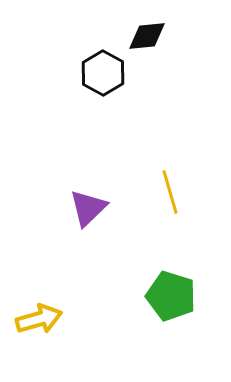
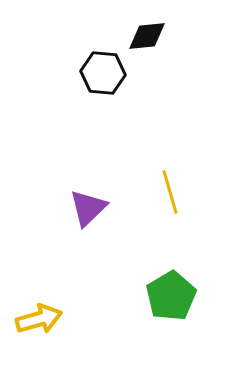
black hexagon: rotated 24 degrees counterclockwise
green pentagon: rotated 24 degrees clockwise
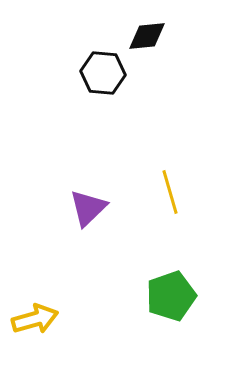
green pentagon: rotated 12 degrees clockwise
yellow arrow: moved 4 px left
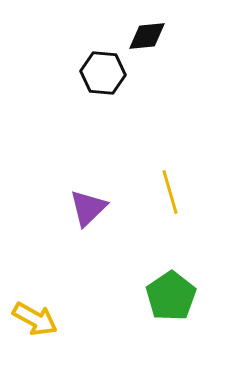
green pentagon: rotated 15 degrees counterclockwise
yellow arrow: rotated 45 degrees clockwise
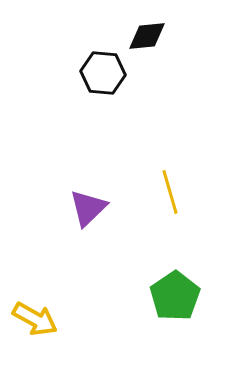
green pentagon: moved 4 px right
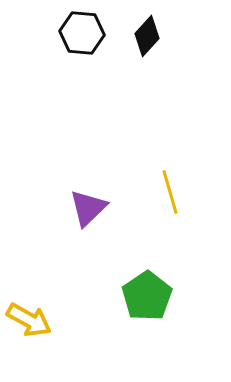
black diamond: rotated 42 degrees counterclockwise
black hexagon: moved 21 px left, 40 px up
green pentagon: moved 28 px left
yellow arrow: moved 6 px left, 1 px down
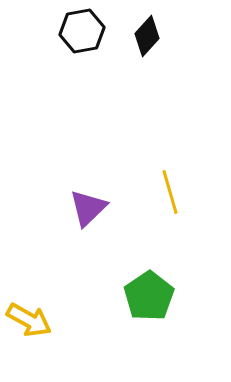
black hexagon: moved 2 px up; rotated 15 degrees counterclockwise
green pentagon: moved 2 px right
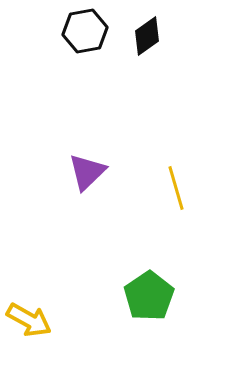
black hexagon: moved 3 px right
black diamond: rotated 12 degrees clockwise
yellow line: moved 6 px right, 4 px up
purple triangle: moved 1 px left, 36 px up
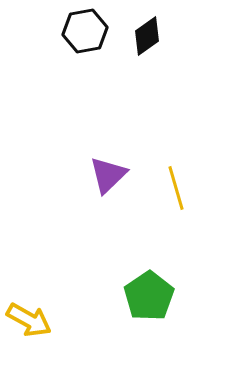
purple triangle: moved 21 px right, 3 px down
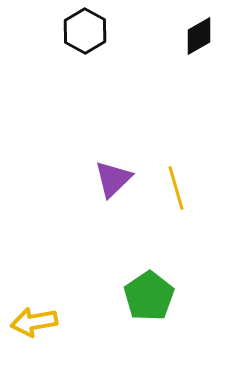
black hexagon: rotated 21 degrees counterclockwise
black diamond: moved 52 px right; rotated 6 degrees clockwise
purple triangle: moved 5 px right, 4 px down
yellow arrow: moved 5 px right, 2 px down; rotated 141 degrees clockwise
